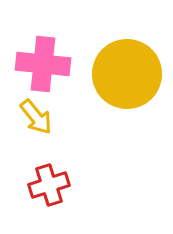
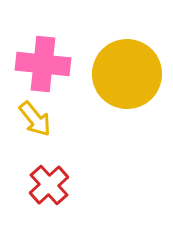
yellow arrow: moved 1 px left, 2 px down
red cross: rotated 24 degrees counterclockwise
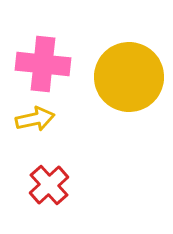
yellow circle: moved 2 px right, 3 px down
yellow arrow: rotated 63 degrees counterclockwise
